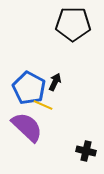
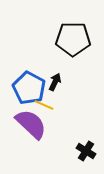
black pentagon: moved 15 px down
yellow line: moved 1 px right
purple semicircle: moved 4 px right, 3 px up
black cross: rotated 18 degrees clockwise
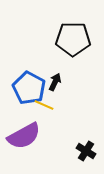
purple semicircle: moved 7 px left, 12 px down; rotated 108 degrees clockwise
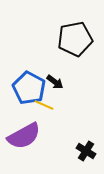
black pentagon: moved 2 px right; rotated 12 degrees counterclockwise
black arrow: rotated 102 degrees clockwise
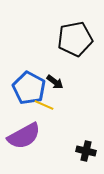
black cross: rotated 18 degrees counterclockwise
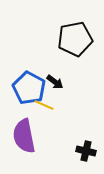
purple semicircle: rotated 108 degrees clockwise
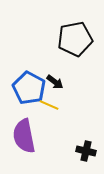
yellow line: moved 5 px right
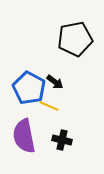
yellow line: moved 1 px down
black cross: moved 24 px left, 11 px up
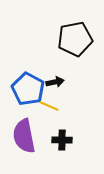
black arrow: rotated 48 degrees counterclockwise
blue pentagon: moved 1 px left, 1 px down
black cross: rotated 12 degrees counterclockwise
